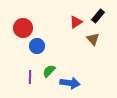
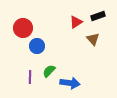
black rectangle: rotated 32 degrees clockwise
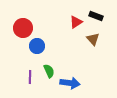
black rectangle: moved 2 px left; rotated 40 degrees clockwise
green semicircle: rotated 112 degrees clockwise
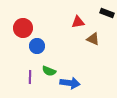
black rectangle: moved 11 px right, 3 px up
red triangle: moved 2 px right; rotated 24 degrees clockwise
brown triangle: rotated 24 degrees counterclockwise
green semicircle: rotated 136 degrees clockwise
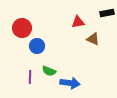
black rectangle: rotated 32 degrees counterclockwise
red circle: moved 1 px left
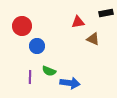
black rectangle: moved 1 px left
red circle: moved 2 px up
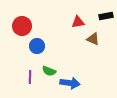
black rectangle: moved 3 px down
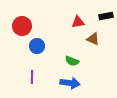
green semicircle: moved 23 px right, 10 px up
purple line: moved 2 px right
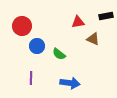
green semicircle: moved 13 px left, 7 px up; rotated 16 degrees clockwise
purple line: moved 1 px left, 1 px down
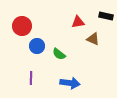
black rectangle: rotated 24 degrees clockwise
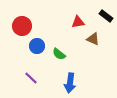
black rectangle: rotated 24 degrees clockwise
purple line: rotated 48 degrees counterclockwise
blue arrow: rotated 90 degrees clockwise
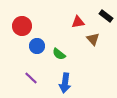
brown triangle: rotated 24 degrees clockwise
blue arrow: moved 5 px left
